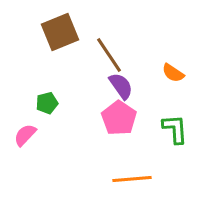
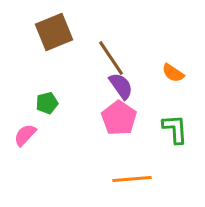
brown square: moved 6 px left
brown line: moved 2 px right, 3 px down
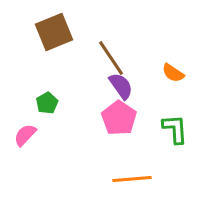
green pentagon: rotated 15 degrees counterclockwise
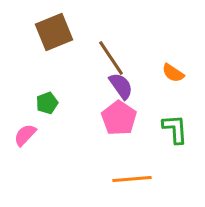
green pentagon: rotated 10 degrees clockwise
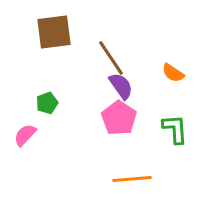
brown square: rotated 15 degrees clockwise
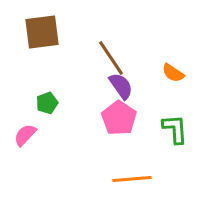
brown square: moved 12 px left
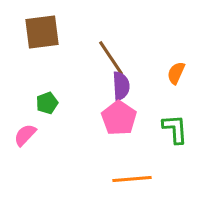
orange semicircle: moved 3 px right; rotated 80 degrees clockwise
purple semicircle: rotated 32 degrees clockwise
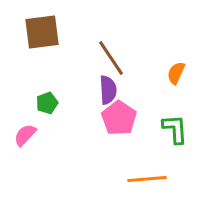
purple semicircle: moved 13 px left, 4 px down
orange line: moved 15 px right
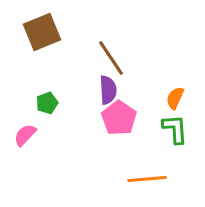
brown square: rotated 15 degrees counterclockwise
orange semicircle: moved 1 px left, 25 px down
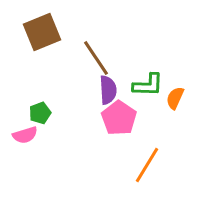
brown line: moved 15 px left
green pentagon: moved 7 px left, 10 px down
green L-shape: moved 27 px left, 44 px up; rotated 96 degrees clockwise
pink semicircle: rotated 150 degrees counterclockwise
orange line: moved 14 px up; rotated 54 degrees counterclockwise
